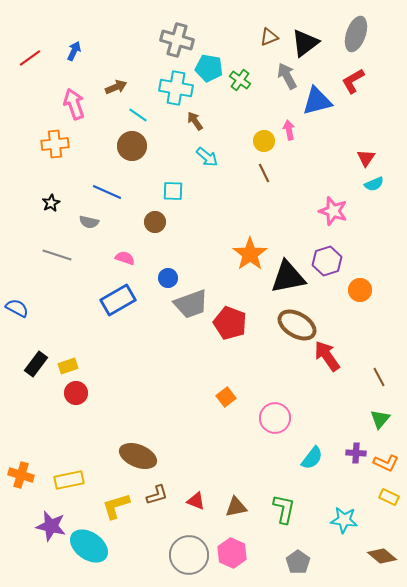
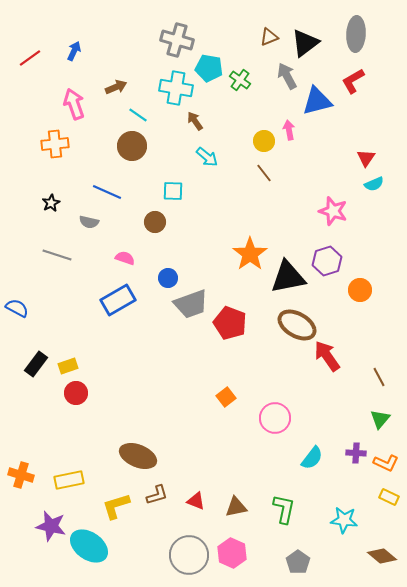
gray ellipse at (356, 34): rotated 16 degrees counterclockwise
brown line at (264, 173): rotated 12 degrees counterclockwise
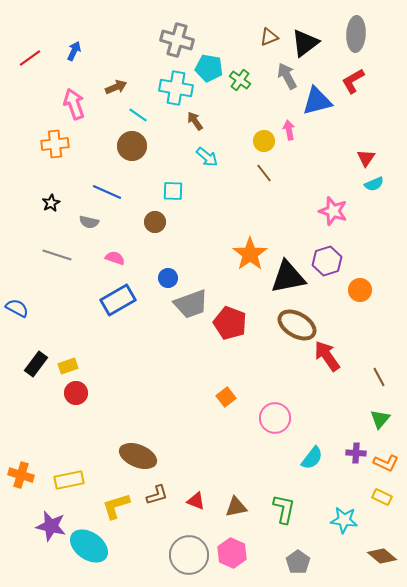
pink semicircle at (125, 258): moved 10 px left
yellow rectangle at (389, 497): moved 7 px left
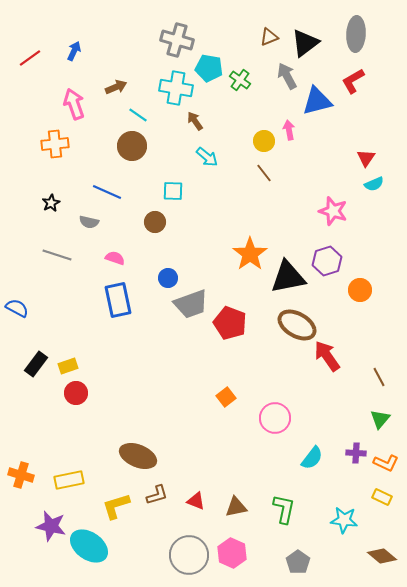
blue rectangle at (118, 300): rotated 72 degrees counterclockwise
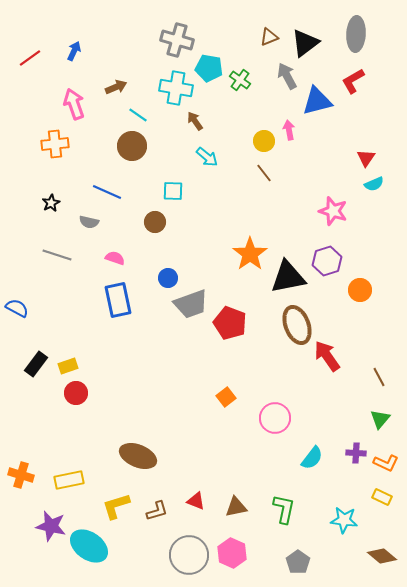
brown ellipse at (297, 325): rotated 39 degrees clockwise
brown L-shape at (157, 495): moved 16 px down
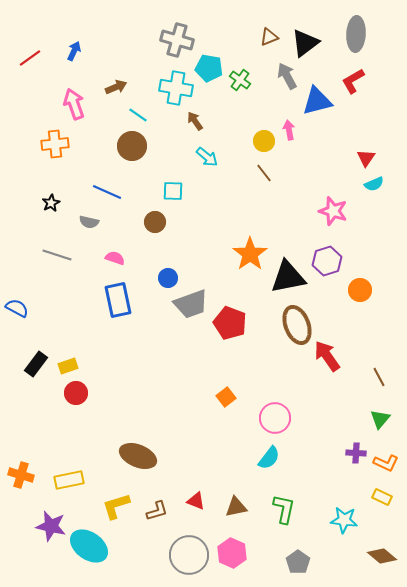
cyan semicircle at (312, 458): moved 43 px left
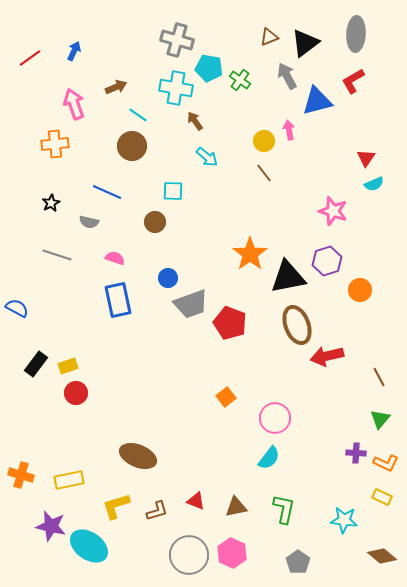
red arrow at (327, 356): rotated 68 degrees counterclockwise
